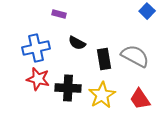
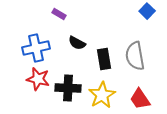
purple rectangle: rotated 16 degrees clockwise
gray semicircle: rotated 128 degrees counterclockwise
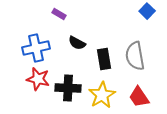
red trapezoid: moved 1 px left, 2 px up
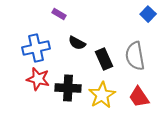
blue square: moved 1 px right, 3 px down
black rectangle: rotated 15 degrees counterclockwise
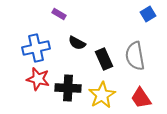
blue square: rotated 14 degrees clockwise
red trapezoid: moved 2 px right, 1 px down
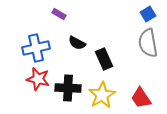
gray semicircle: moved 13 px right, 13 px up
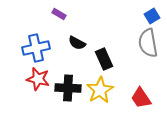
blue square: moved 4 px right, 2 px down
yellow star: moved 2 px left, 5 px up
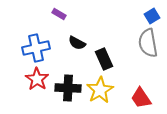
red star: moved 1 px left; rotated 20 degrees clockwise
